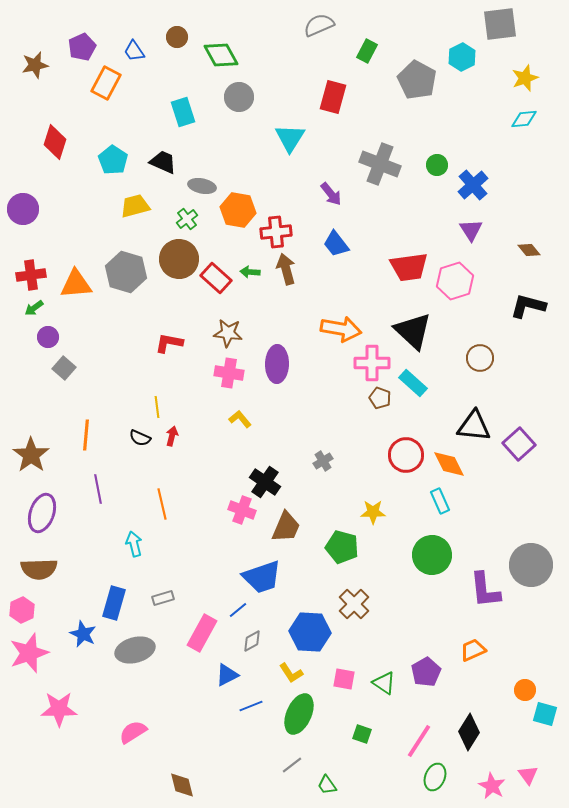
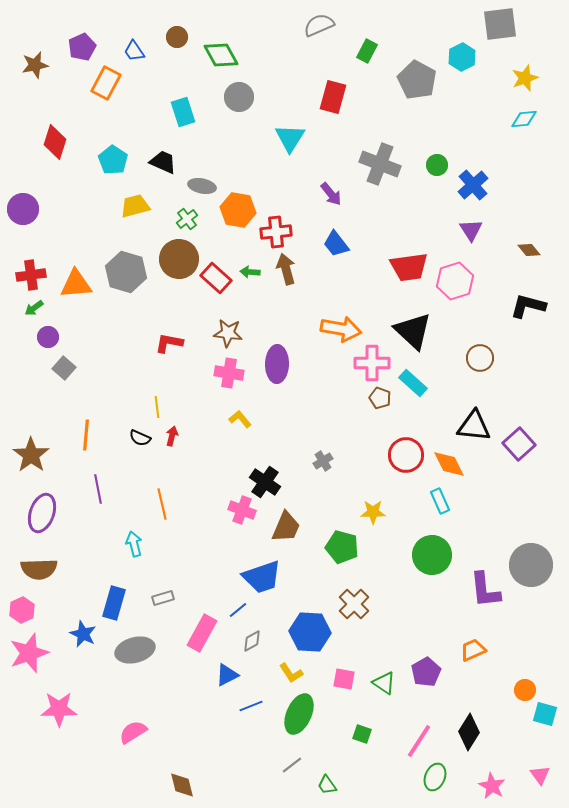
pink triangle at (528, 775): moved 12 px right
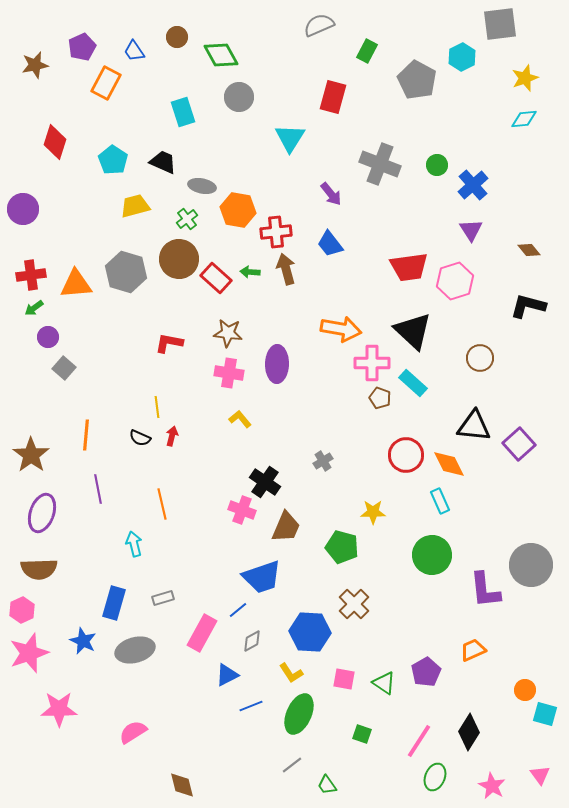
blue trapezoid at (336, 244): moved 6 px left
blue star at (83, 634): moved 7 px down
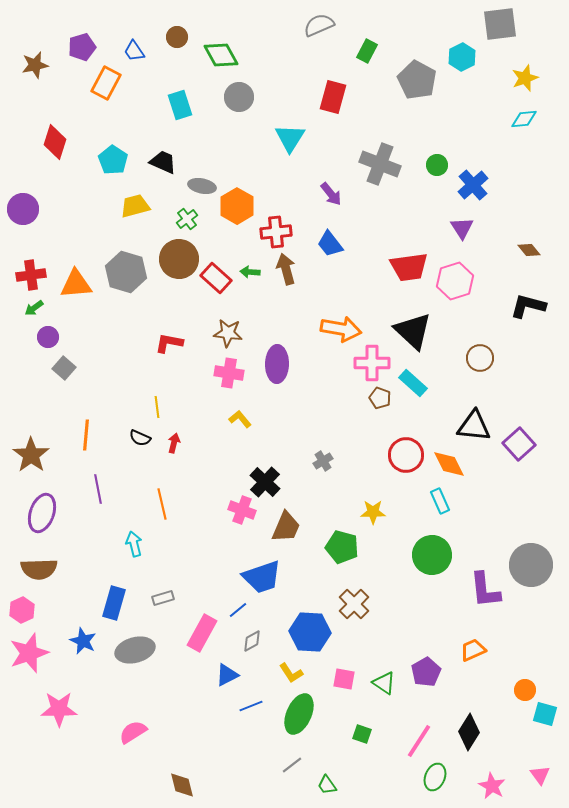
purple pentagon at (82, 47): rotated 8 degrees clockwise
cyan rectangle at (183, 112): moved 3 px left, 7 px up
orange hexagon at (238, 210): moved 1 px left, 4 px up; rotated 20 degrees clockwise
purple triangle at (471, 230): moved 9 px left, 2 px up
red arrow at (172, 436): moved 2 px right, 7 px down
black cross at (265, 482): rotated 8 degrees clockwise
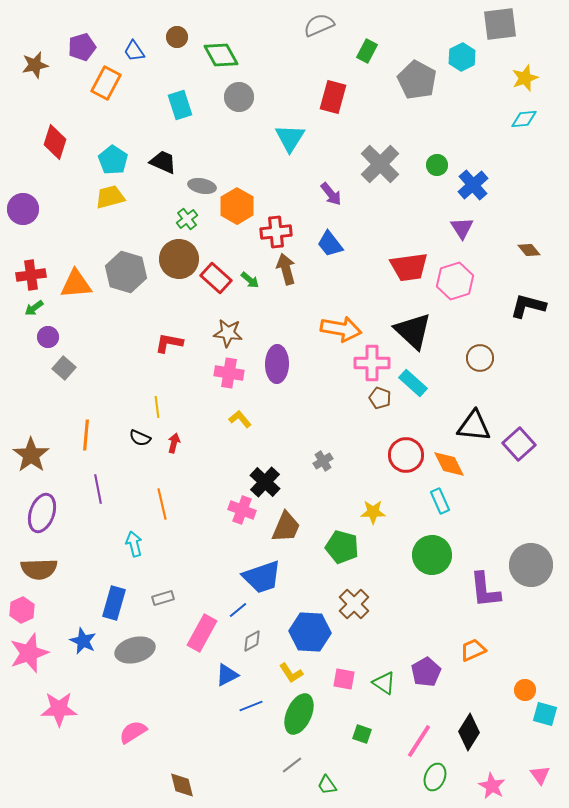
gray cross at (380, 164): rotated 24 degrees clockwise
yellow trapezoid at (135, 206): moved 25 px left, 9 px up
green arrow at (250, 272): moved 8 px down; rotated 144 degrees counterclockwise
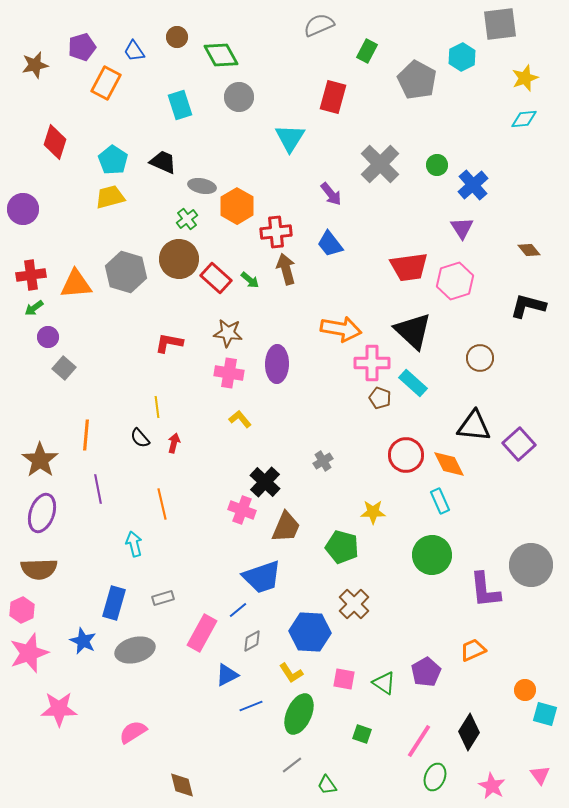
black semicircle at (140, 438): rotated 25 degrees clockwise
brown star at (31, 455): moved 9 px right, 5 px down
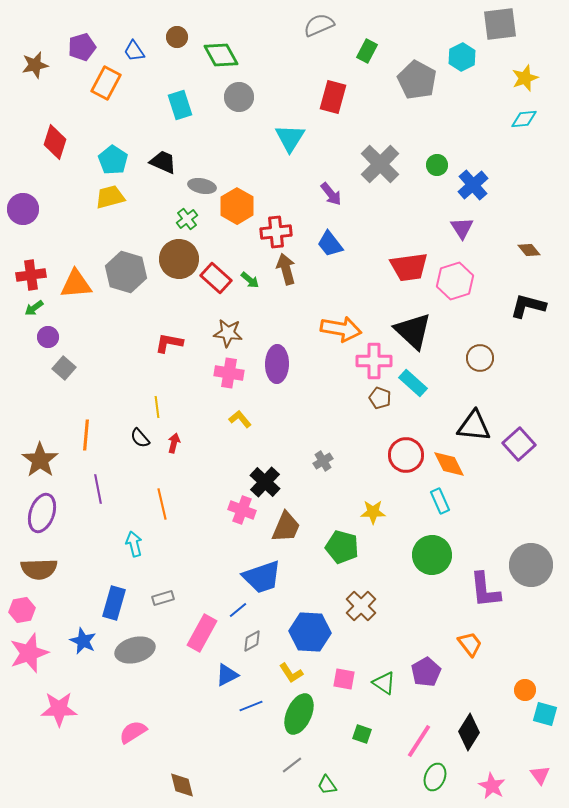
pink cross at (372, 363): moved 2 px right, 2 px up
brown cross at (354, 604): moved 7 px right, 2 px down
pink hexagon at (22, 610): rotated 15 degrees clockwise
orange trapezoid at (473, 650): moved 3 px left, 6 px up; rotated 76 degrees clockwise
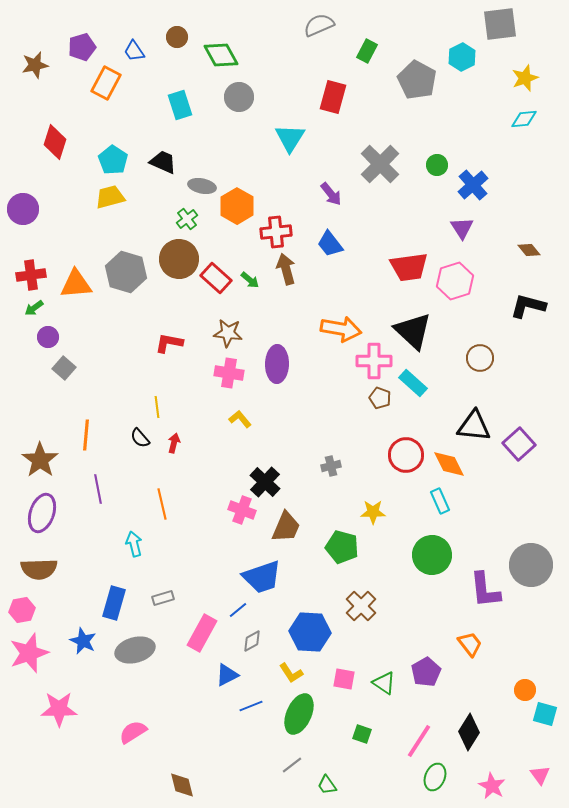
gray cross at (323, 461): moved 8 px right, 5 px down; rotated 18 degrees clockwise
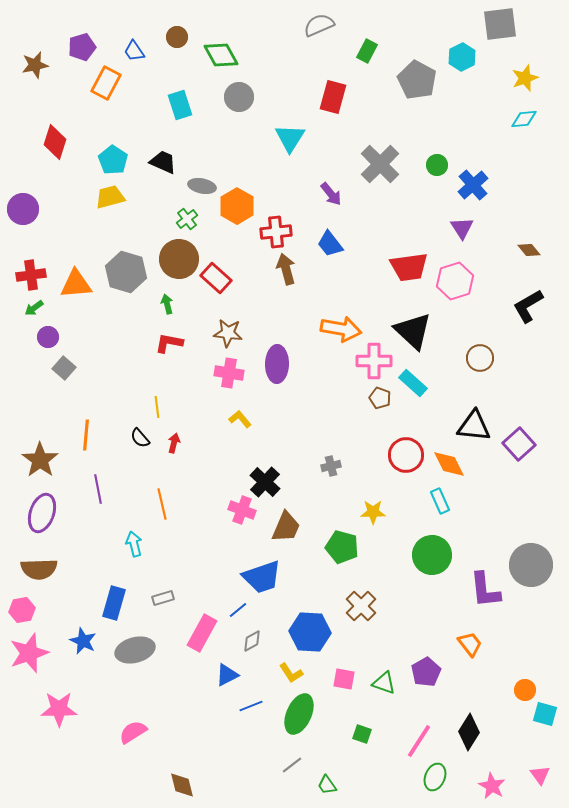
green arrow at (250, 280): moved 83 px left, 24 px down; rotated 144 degrees counterclockwise
black L-shape at (528, 306): rotated 45 degrees counterclockwise
green triangle at (384, 683): rotated 15 degrees counterclockwise
